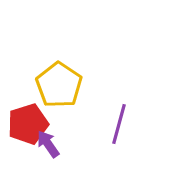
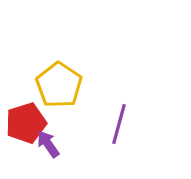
red pentagon: moved 2 px left, 1 px up
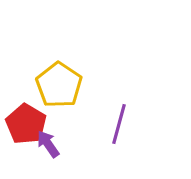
red pentagon: moved 1 px down; rotated 24 degrees counterclockwise
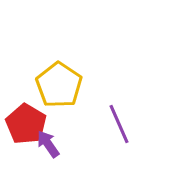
purple line: rotated 39 degrees counterclockwise
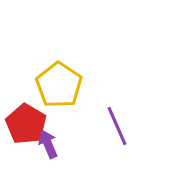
purple line: moved 2 px left, 2 px down
purple arrow: rotated 12 degrees clockwise
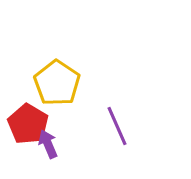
yellow pentagon: moved 2 px left, 2 px up
red pentagon: moved 2 px right
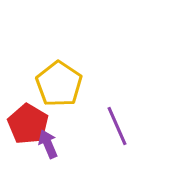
yellow pentagon: moved 2 px right, 1 px down
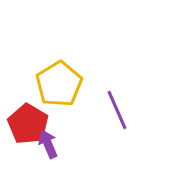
yellow pentagon: rotated 6 degrees clockwise
purple line: moved 16 px up
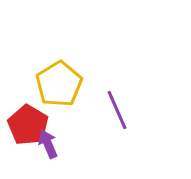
red pentagon: moved 1 px down
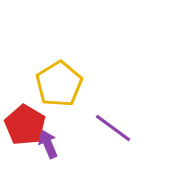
purple line: moved 4 px left, 18 px down; rotated 30 degrees counterclockwise
red pentagon: moved 3 px left
